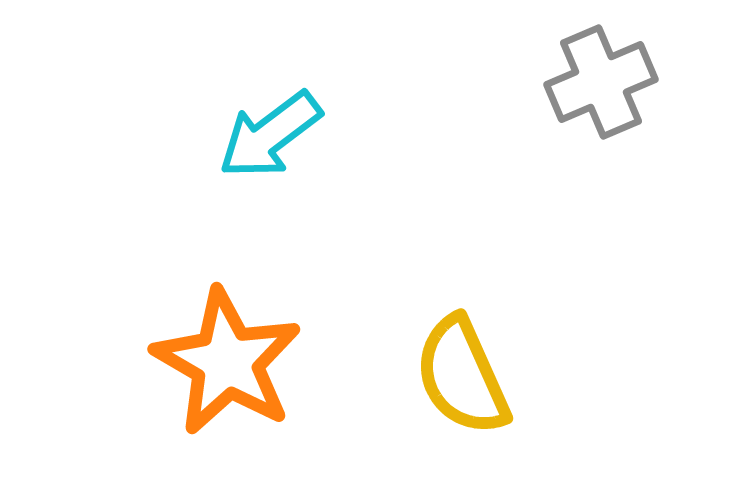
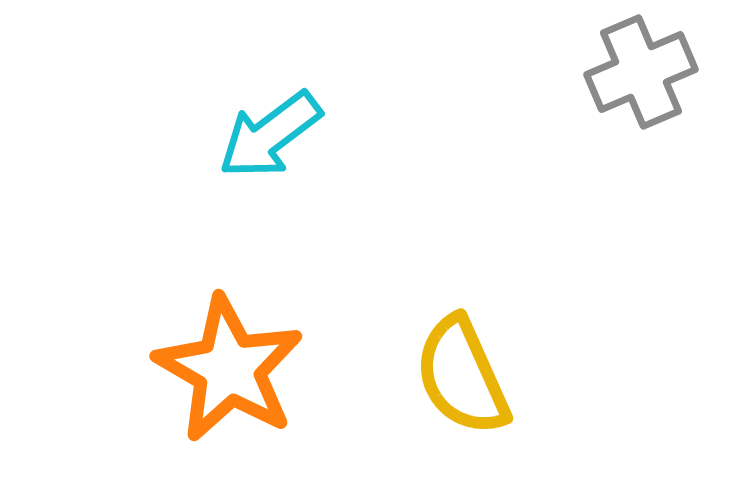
gray cross: moved 40 px right, 10 px up
orange star: moved 2 px right, 7 px down
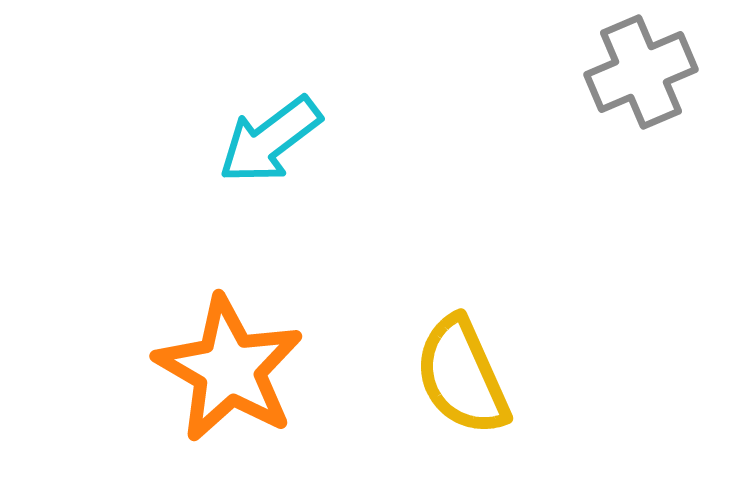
cyan arrow: moved 5 px down
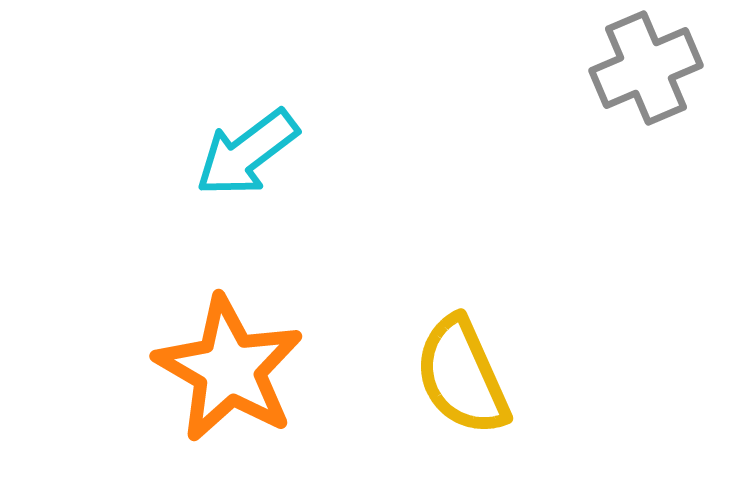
gray cross: moved 5 px right, 4 px up
cyan arrow: moved 23 px left, 13 px down
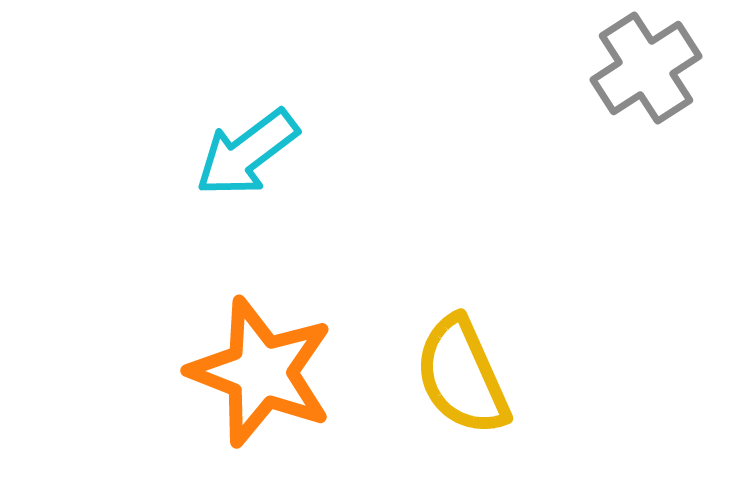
gray cross: rotated 10 degrees counterclockwise
orange star: moved 32 px right, 3 px down; rotated 9 degrees counterclockwise
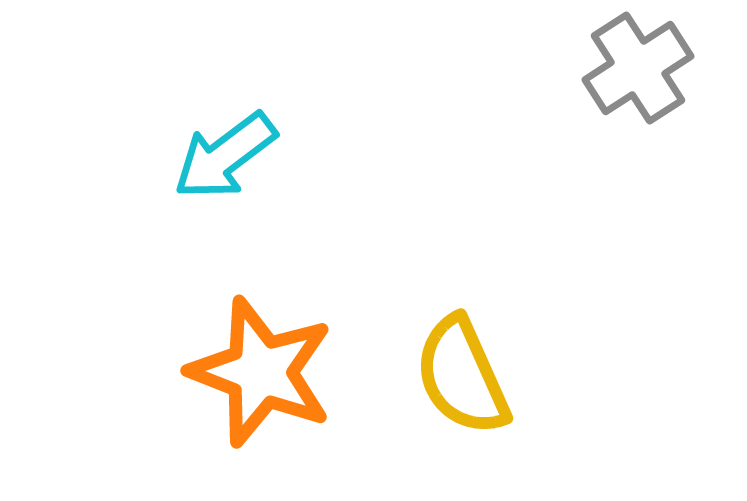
gray cross: moved 8 px left
cyan arrow: moved 22 px left, 3 px down
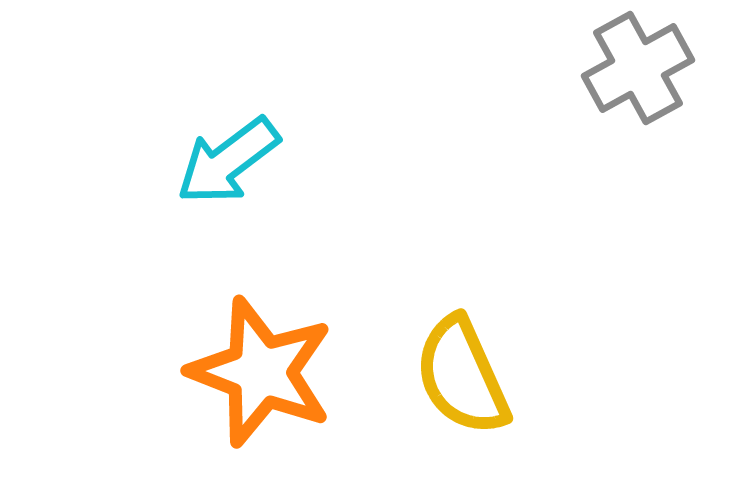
gray cross: rotated 4 degrees clockwise
cyan arrow: moved 3 px right, 5 px down
